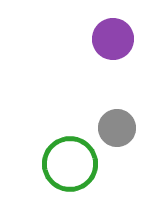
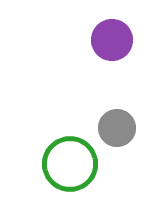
purple circle: moved 1 px left, 1 px down
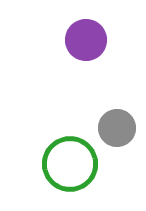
purple circle: moved 26 px left
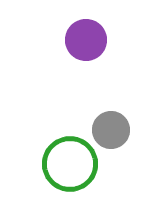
gray circle: moved 6 px left, 2 px down
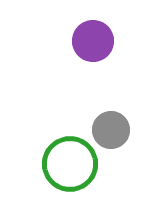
purple circle: moved 7 px right, 1 px down
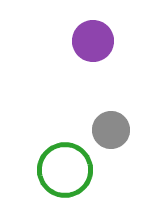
green circle: moved 5 px left, 6 px down
